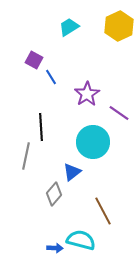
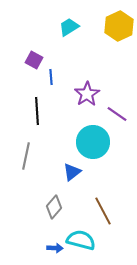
blue line: rotated 28 degrees clockwise
purple line: moved 2 px left, 1 px down
black line: moved 4 px left, 16 px up
gray diamond: moved 13 px down
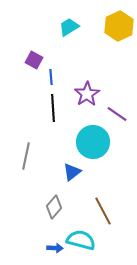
black line: moved 16 px right, 3 px up
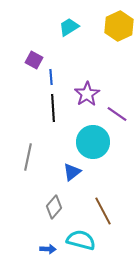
gray line: moved 2 px right, 1 px down
blue arrow: moved 7 px left, 1 px down
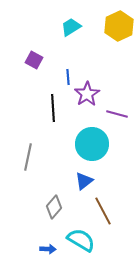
cyan trapezoid: moved 2 px right
blue line: moved 17 px right
purple line: rotated 20 degrees counterclockwise
cyan circle: moved 1 px left, 2 px down
blue triangle: moved 12 px right, 9 px down
cyan semicircle: rotated 16 degrees clockwise
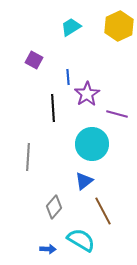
gray line: rotated 8 degrees counterclockwise
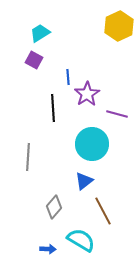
cyan trapezoid: moved 31 px left, 6 px down
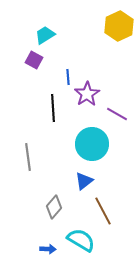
cyan trapezoid: moved 5 px right, 2 px down
purple line: rotated 15 degrees clockwise
gray line: rotated 12 degrees counterclockwise
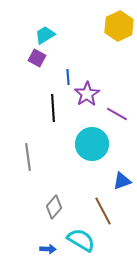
purple square: moved 3 px right, 2 px up
blue triangle: moved 38 px right; rotated 18 degrees clockwise
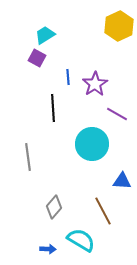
purple star: moved 8 px right, 10 px up
blue triangle: rotated 24 degrees clockwise
